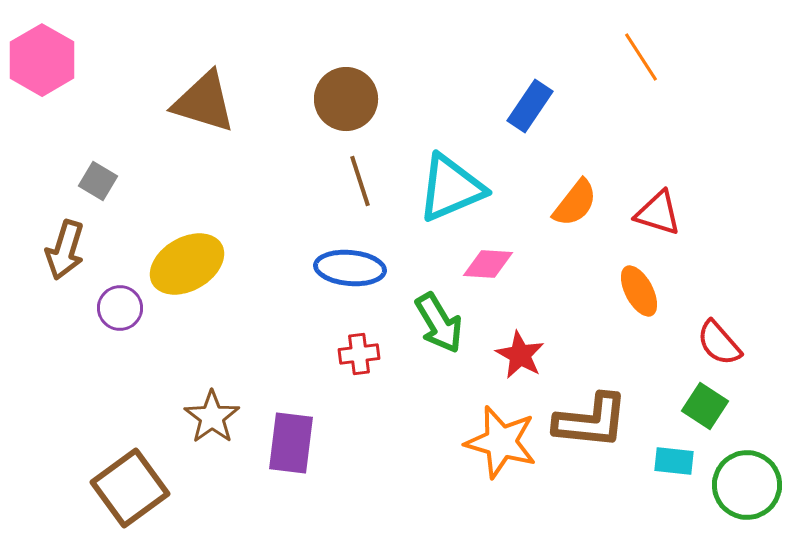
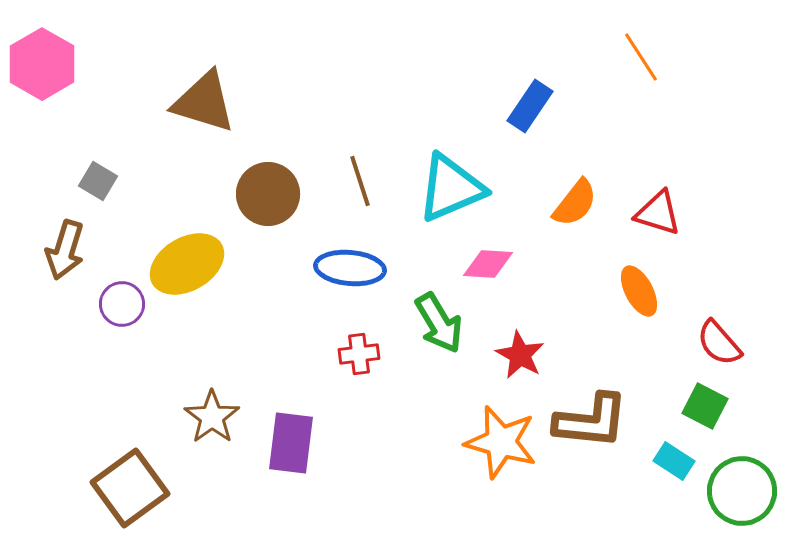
pink hexagon: moved 4 px down
brown circle: moved 78 px left, 95 px down
purple circle: moved 2 px right, 4 px up
green square: rotated 6 degrees counterclockwise
cyan rectangle: rotated 27 degrees clockwise
green circle: moved 5 px left, 6 px down
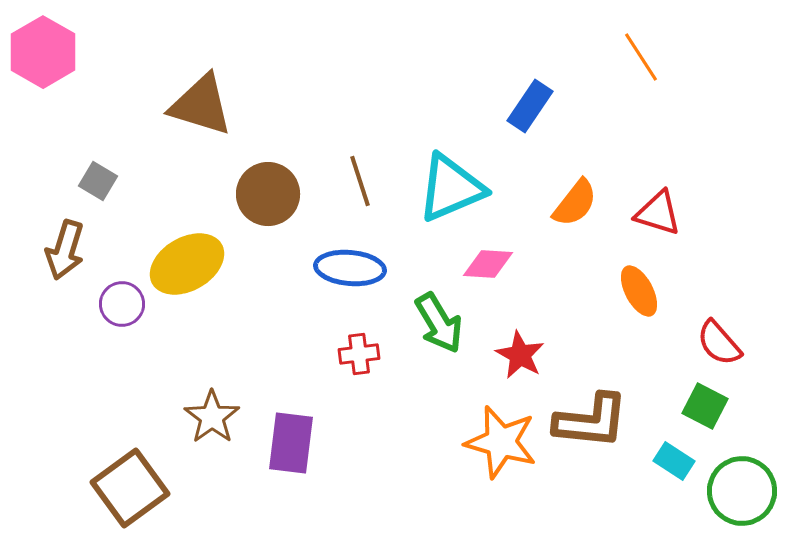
pink hexagon: moved 1 px right, 12 px up
brown triangle: moved 3 px left, 3 px down
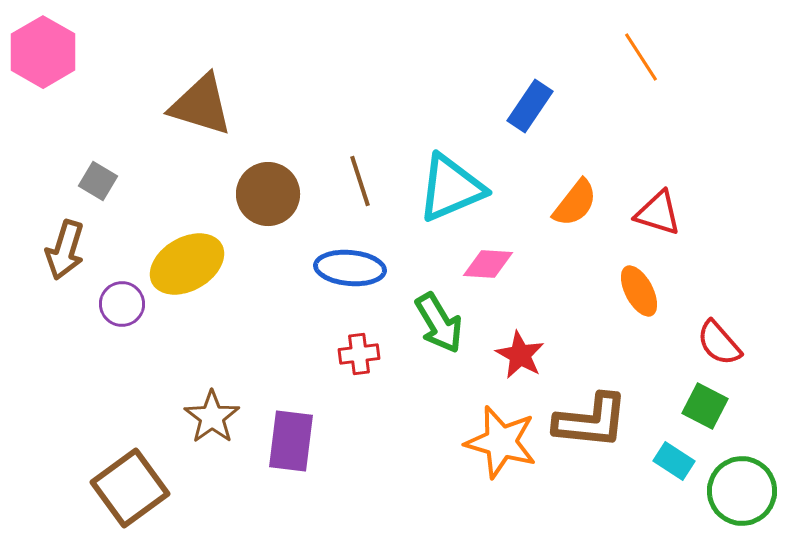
purple rectangle: moved 2 px up
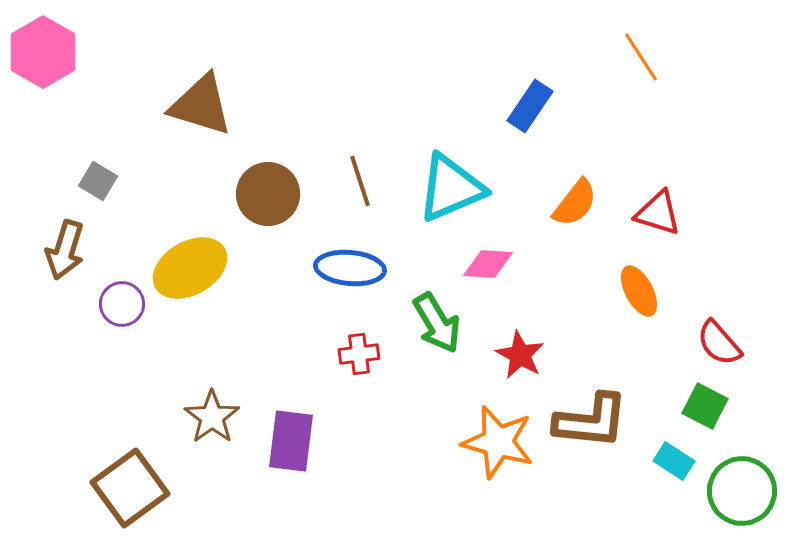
yellow ellipse: moved 3 px right, 4 px down
green arrow: moved 2 px left
orange star: moved 3 px left
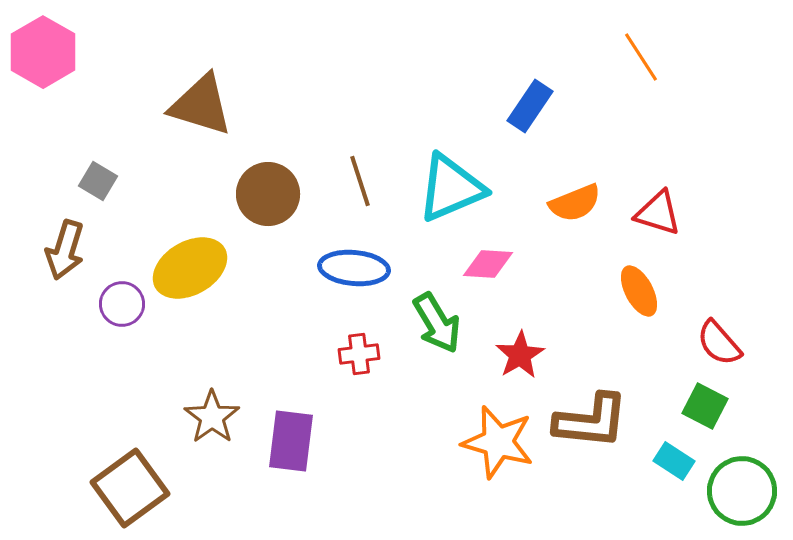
orange semicircle: rotated 30 degrees clockwise
blue ellipse: moved 4 px right
red star: rotated 12 degrees clockwise
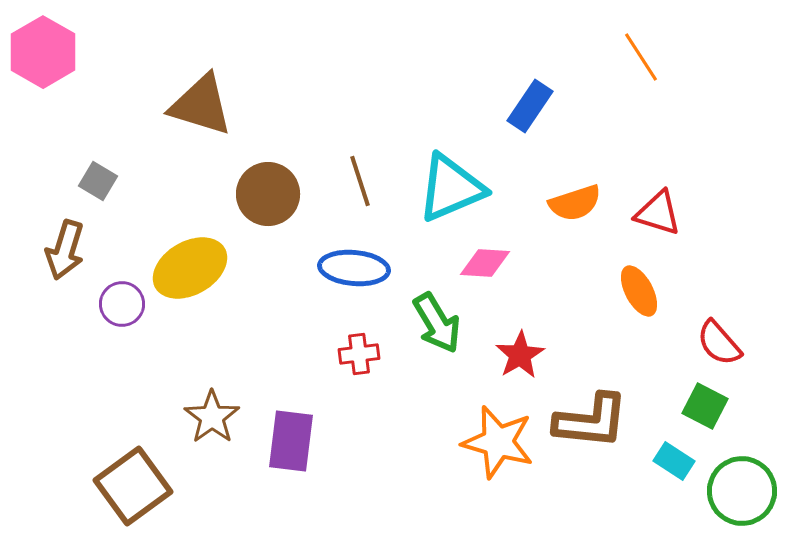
orange semicircle: rotated 4 degrees clockwise
pink diamond: moved 3 px left, 1 px up
brown square: moved 3 px right, 2 px up
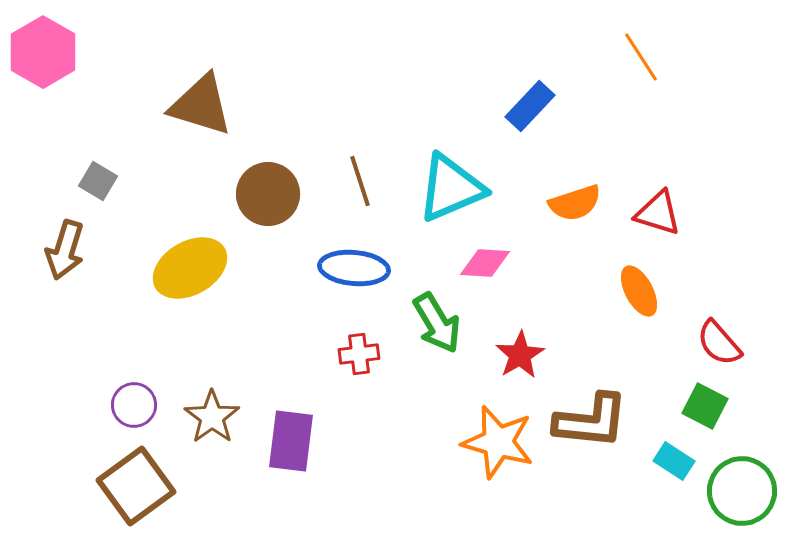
blue rectangle: rotated 9 degrees clockwise
purple circle: moved 12 px right, 101 px down
brown square: moved 3 px right
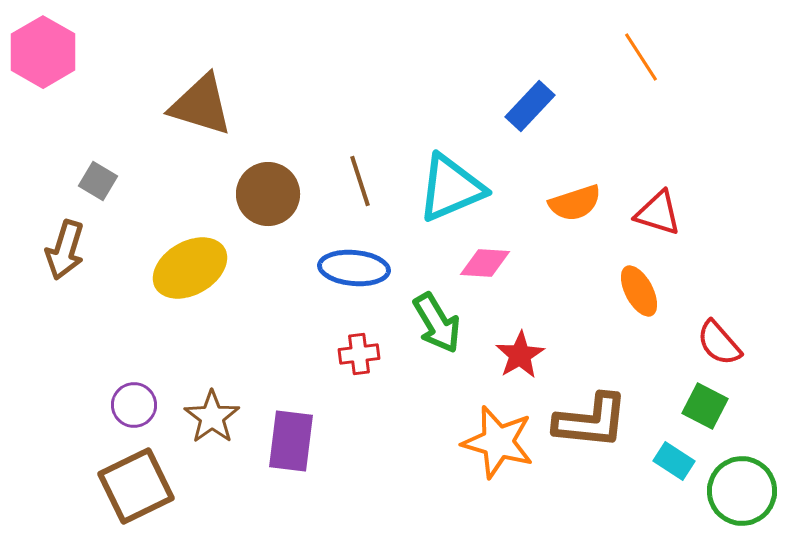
brown square: rotated 10 degrees clockwise
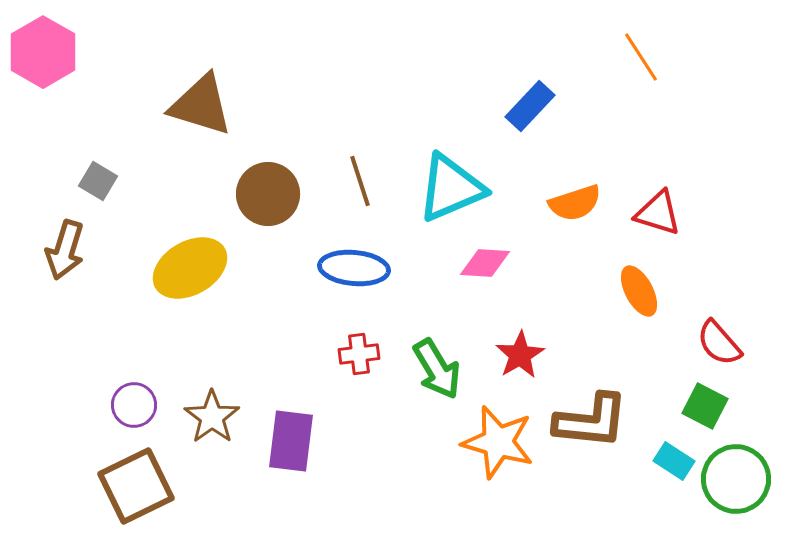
green arrow: moved 46 px down
green circle: moved 6 px left, 12 px up
